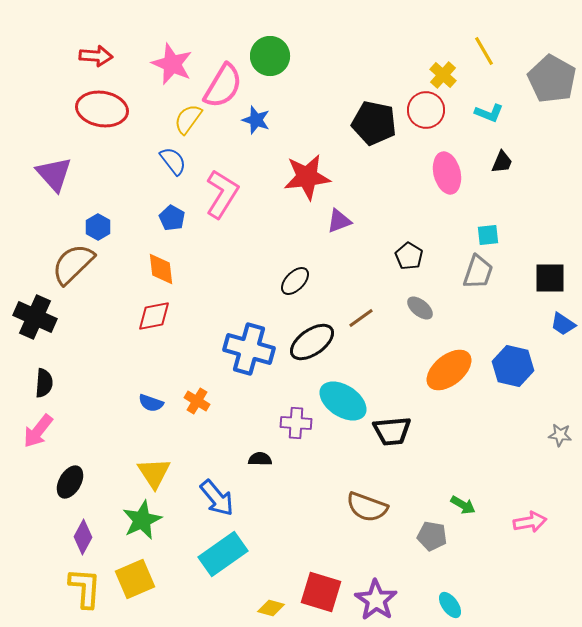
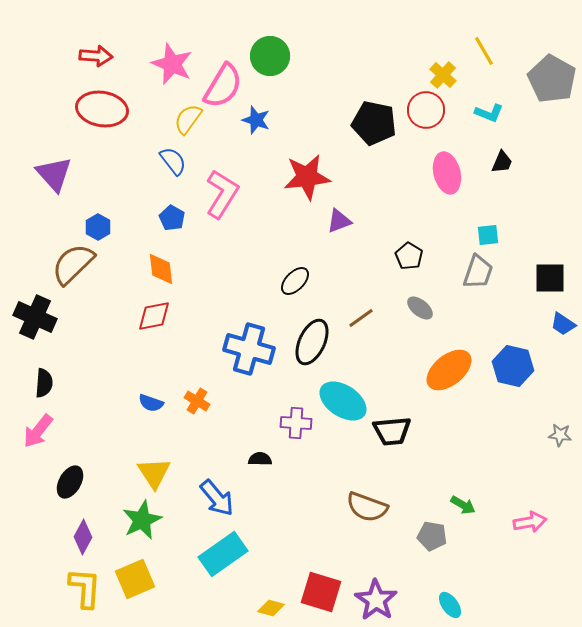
black ellipse at (312, 342): rotated 30 degrees counterclockwise
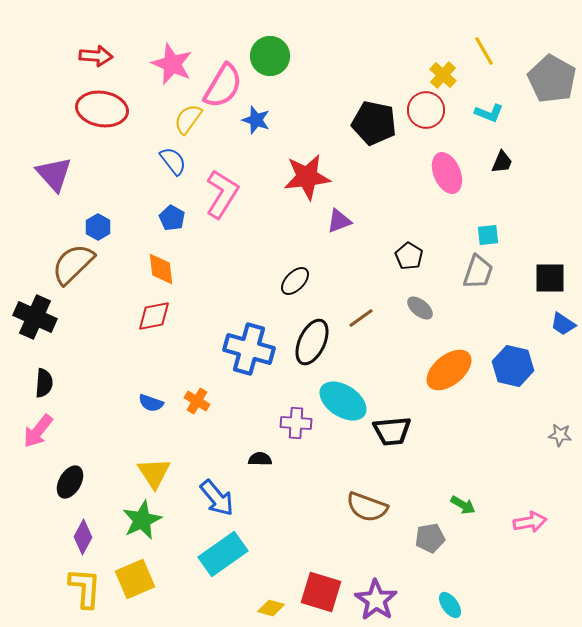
pink ellipse at (447, 173): rotated 9 degrees counterclockwise
gray pentagon at (432, 536): moved 2 px left, 2 px down; rotated 20 degrees counterclockwise
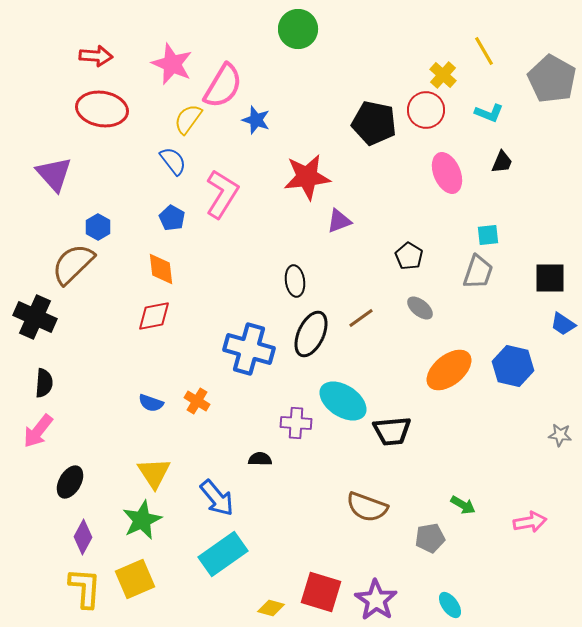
green circle at (270, 56): moved 28 px right, 27 px up
black ellipse at (295, 281): rotated 52 degrees counterclockwise
black ellipse at (312, 342): moved 1 px left, 8 px up
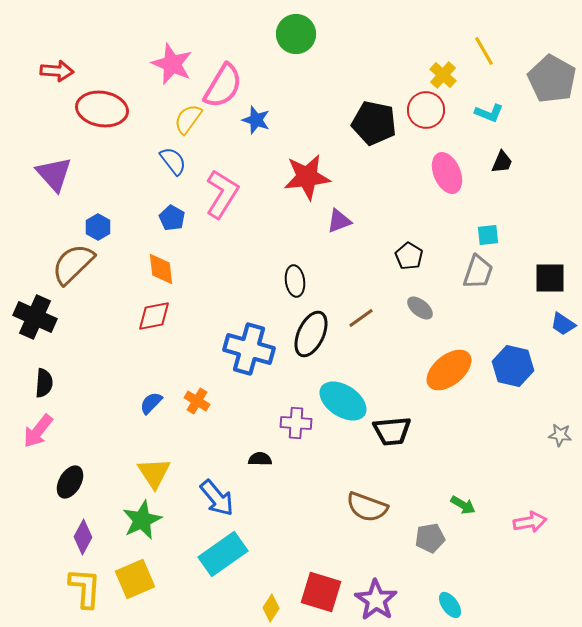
green circle at (298, 29): moved 2 px left, 5 px down
red arrow at (96, 56): moved 39 px left, 15 px down
blue semicircle at (151, 403): rotated 115 degrees clockwise
yellow diamond at (271, 608): rotated 72 degrees counterclockwise
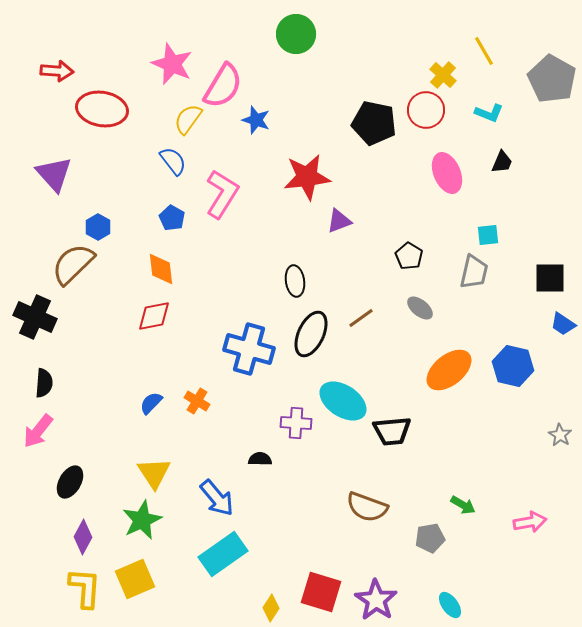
gray trapezoid at (478, 272): moved 4 px left; rotated 6 degrees counterclockwise
gray star at (560, 435): rotated 25 degrees clockwise
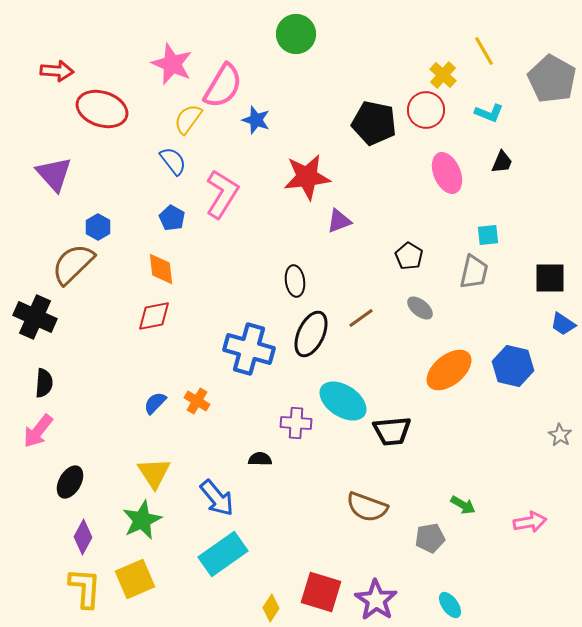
red ellipse at (102, 109): rotated 9 degrees clockwise
blue semicircle at (151, 403): moved 4 px right
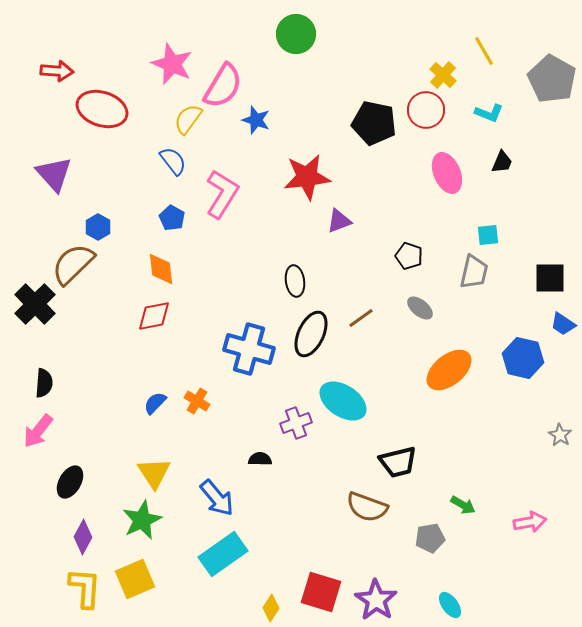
black pentagon at (409, 256): rotated 12 degrees counterclockwise
black cross at (35, 317): moved 13 px up; rotated 21 degrees clockwise
blue hexagon at (513, 366): moved 10 px right, 8 px up
purple cross at (296, 423): rotated 24 degrees counterclockwise
black trapezoid at (392, 431): moved 6 px right, 31 px down; rotated 9 degrees counterclockwise
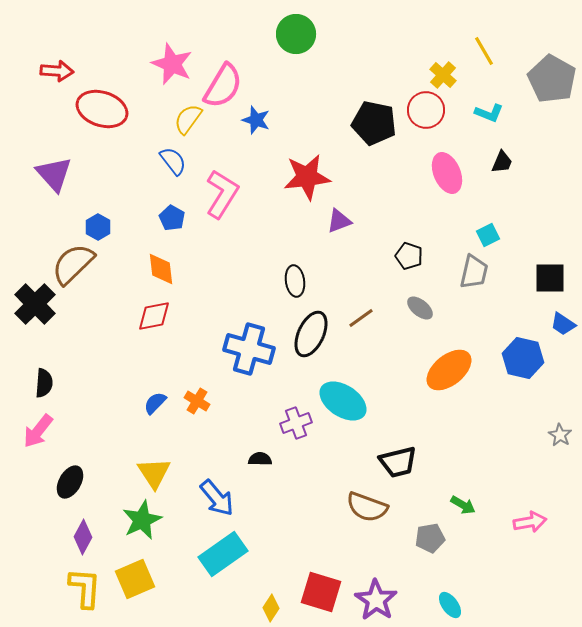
cyan square at (488, 235): rotated 20 degrees counterclockwise
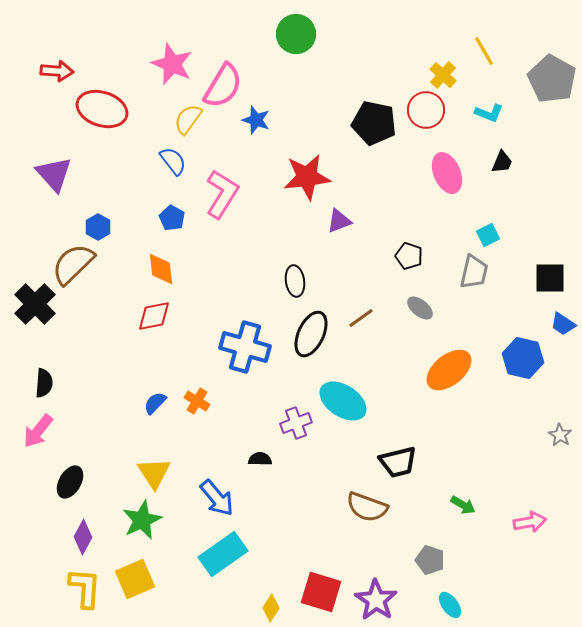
blue cross at (249, 349): moved 4 px left, 2 px up
gray pentagon at (430, 538): moved 22 px down; rotated 28 degrees clockwise
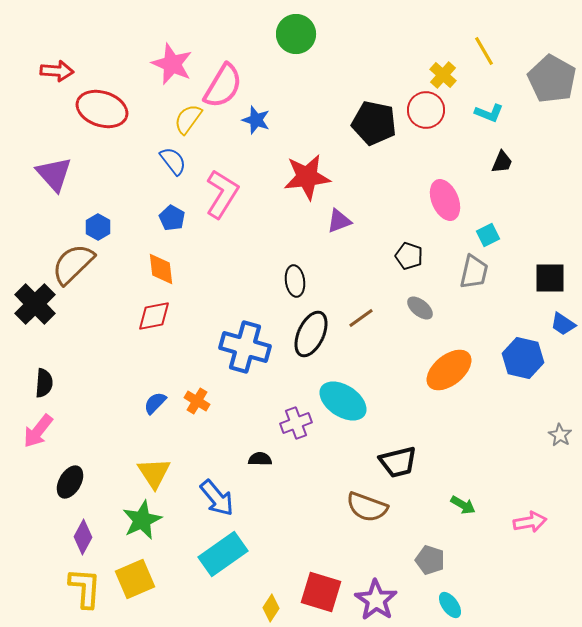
pink ellipse at (447, 173): moved 2 px left, 27 px down
